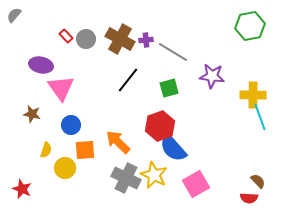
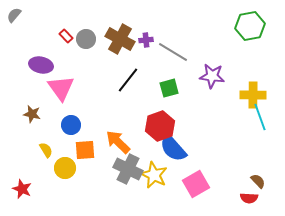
yellow semicircle: rotated 49 degrees counterclockwise
gray cross: moved 2 px right, 9 px up
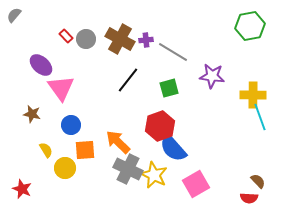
purple ellipse: rotated 30 degrees clockwise
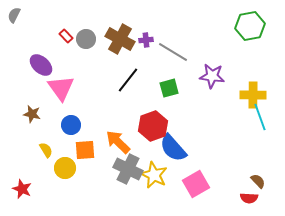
gray semicircle: rotated 14 degrees counterclockwise
red hexagon: moved 7 px left
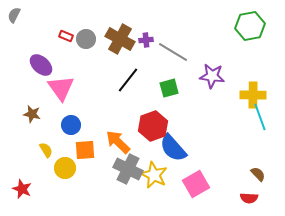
red rectangle: rotated 24 degrees counterclockwise
brown semicircle: moved 7 px up
